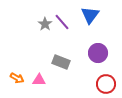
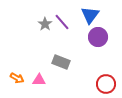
purple circle: moved 16 px up
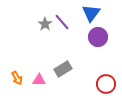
blue triangle: moved 1 px right, 2 px up
gray rectangle: moved 2 px right, 7 px down; rotated 54 degrees counterclockwise
orange arrow: rotated 32 degrees clockwise
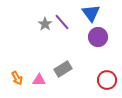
blue triangle: rotated 12 degrees counterclockwise
red circle: moved 1 px right, 4 px up
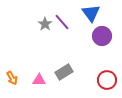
purple circle: moved 4 px right, 1 px up
gray rectangle: moved 1 px right, 3 px down
orange arrow: moved 5 px left
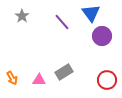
gray star: moved 23 px left, 8 px up
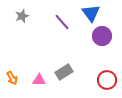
gray star: rotated 16 degrees clockwise
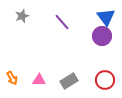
blue triangle: moved 15 px right, 4 px down
gray rectangle: moved 5 px right, 9 px down
red circle: moved 2 px left
